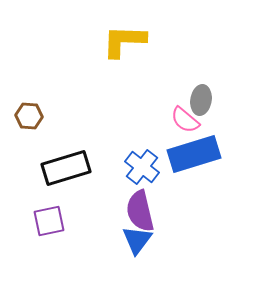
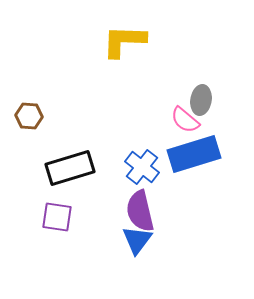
black rectangle: moved 4 px right
purple square: moved 8 px right, 4 px up; rotated 20 degrees clockwise
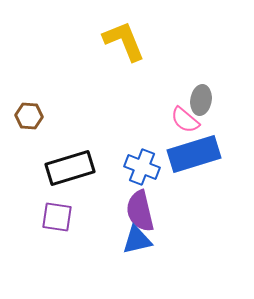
yellow L-shape: rotated 66 degrees clockwise
blue cross: rotated 16 degrees counterclockwise
blue triangle: rotated 40 degrees clockwise
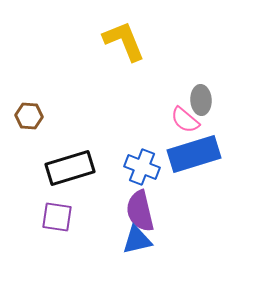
gray ellipse: rotated 12 degrees counterclockwise
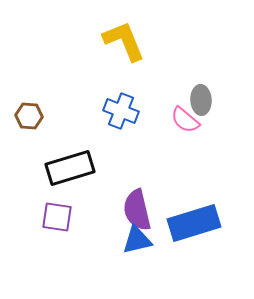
blue rectangle: moved 69 px down
blue cross: moved 21 px left, 56 px up
purple semicircle: moved 3 px left, 1 px up
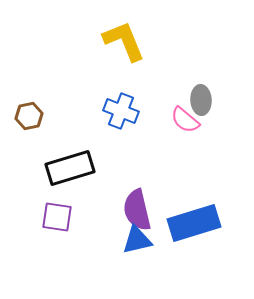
brown hexagon: rotated 16 degrees counterclockwise
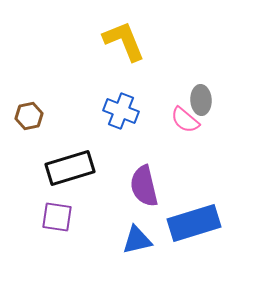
purple semicircle: moved 7 px right, 24 px up
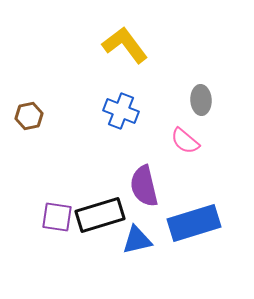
yellow L-shape: moved 1 px right, 4 px down; rotated 15 degrees counterclockwise
pink semicircle: moved 21 px down
black rectangle: moved 30 px right, 47 px down
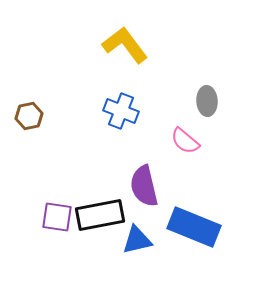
gray ellipse: moved 6 px right, 1 px down
black rectangle: rotated 6 degrees clockwise
blue rectangle: moved 4 px down; rotated 39 degrees clockwise
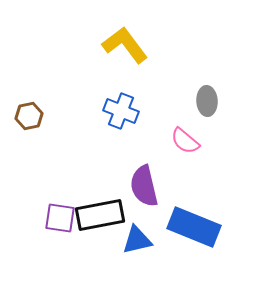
purple square: moved 3 px right, 1 px down
